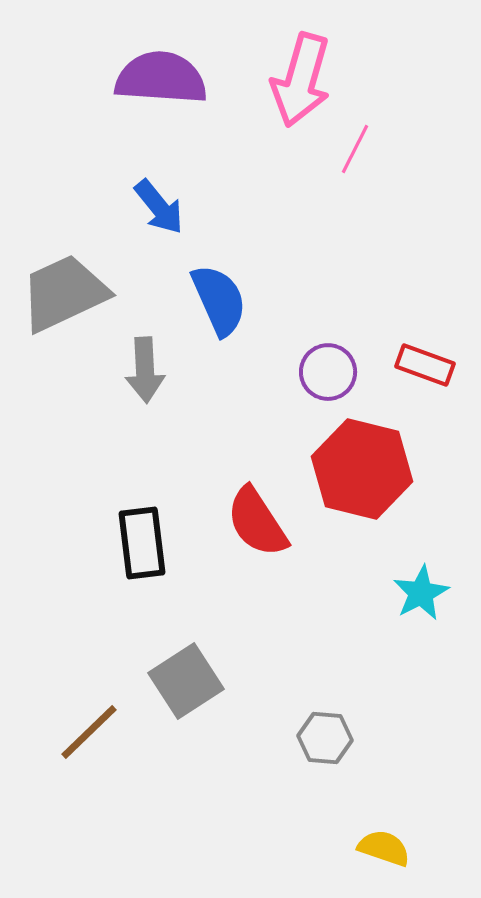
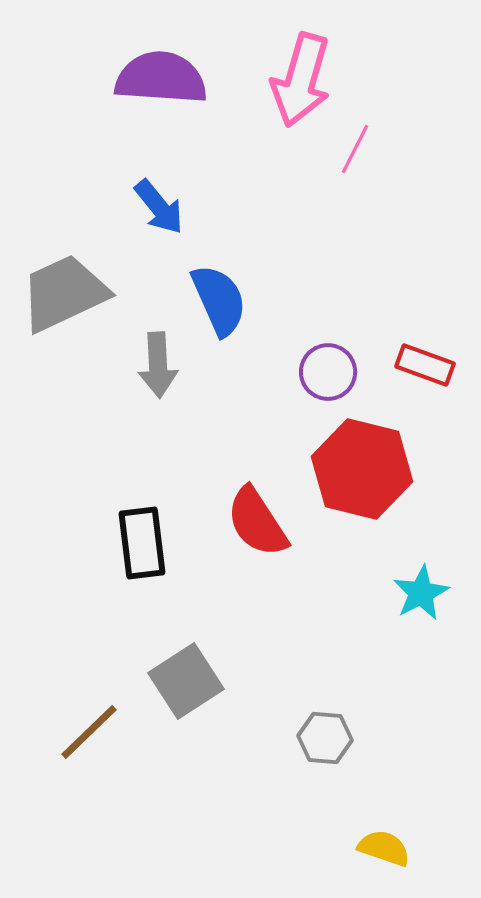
gray arrow: moved 13 px right, 5 px up
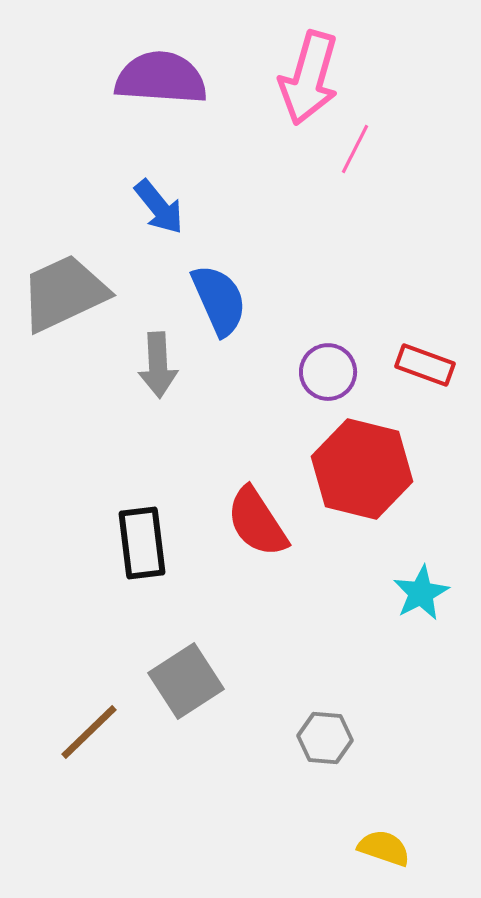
pink arrow: moved 8 px right, 2 px up
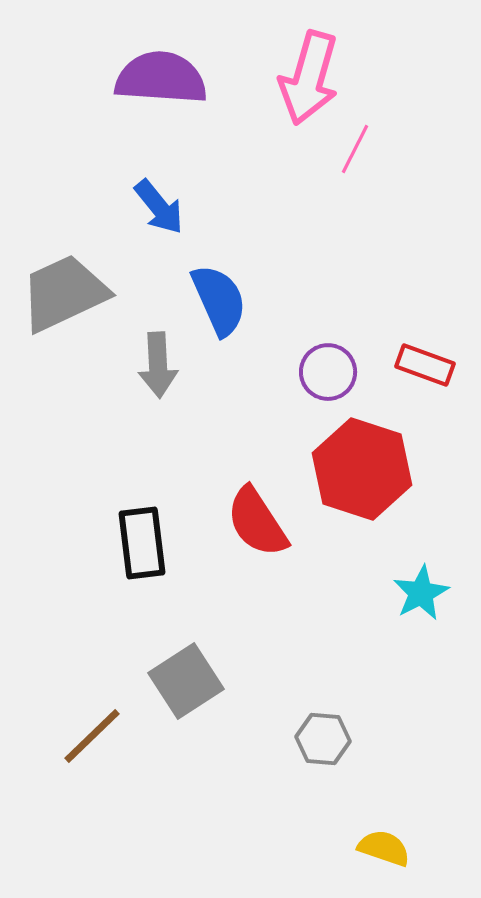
red hexagon: rotated 4 degrees clockwise
brown line: moved 3 px right, 4 px down
gray hexagon: moved 2 px left, 1 px down
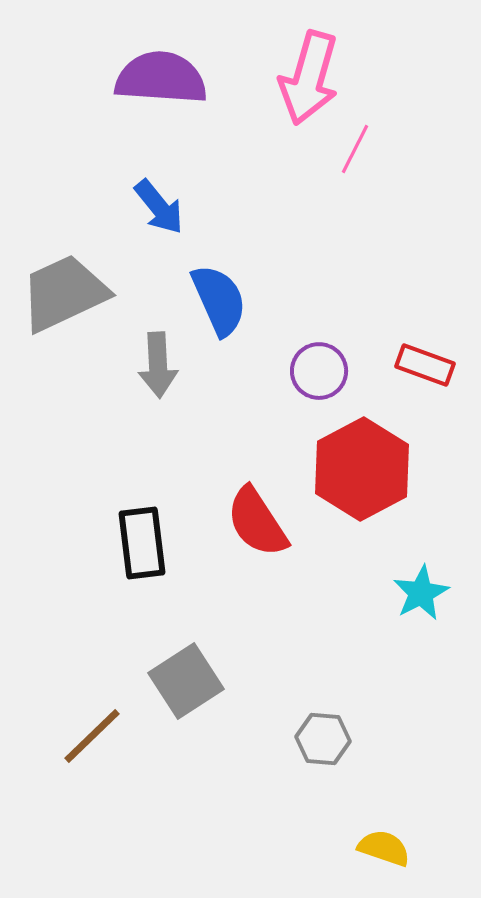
purple circle: moved 9 px left, 1 px up
red hexagon: rotated 14 degrees clockwise
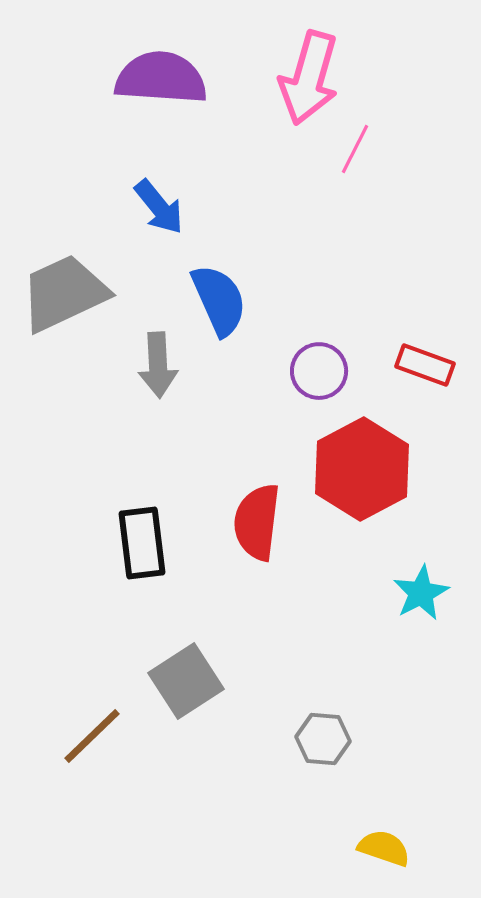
red semicircle: rotated 40 degrees clockwise
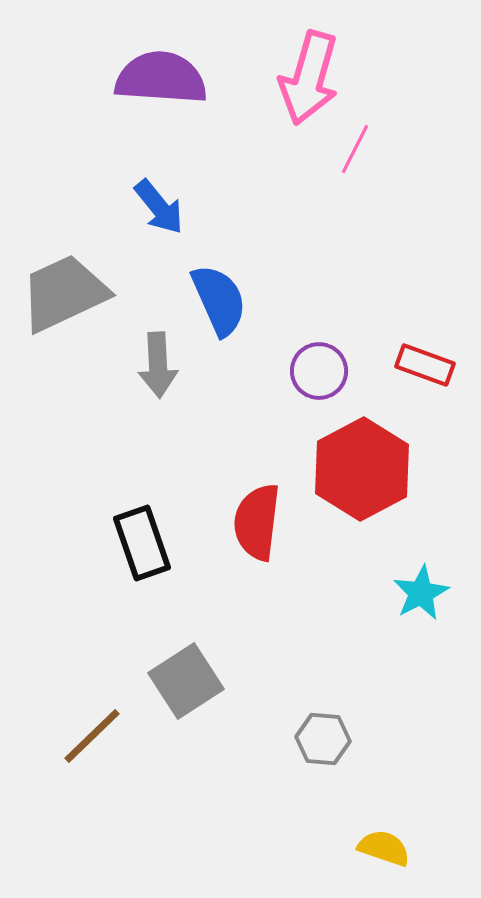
black rectangle: rotated 12 degrees counterclockwise
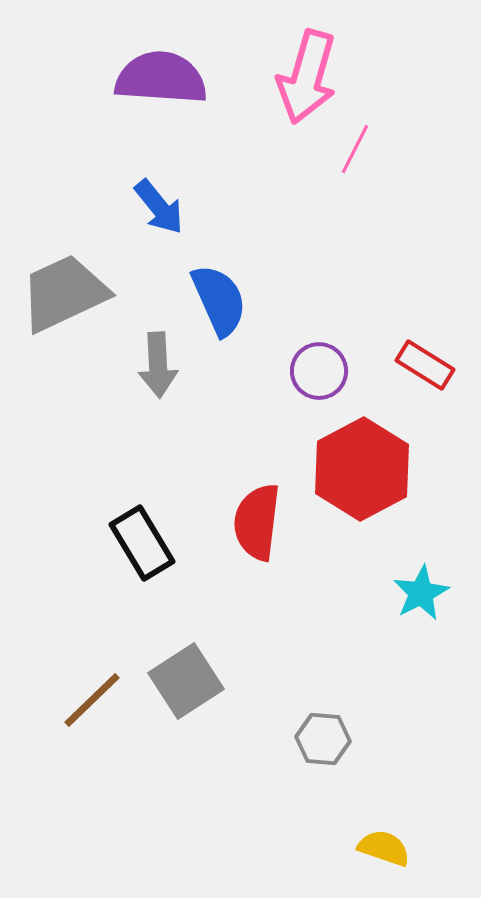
pink arrow: moved 2 px left, 1 px up
red rectangle: rotated 12 degrees clockwise
black rectangle: rotated 12 degrees counterclockwise
brown line: moved 36 px up
